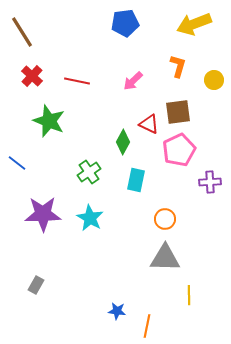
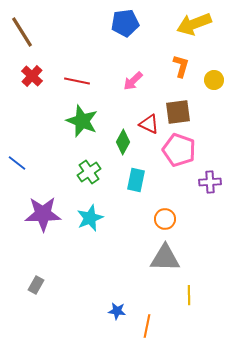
orange L-shape: moved 3 px right
green star: moved 33 px right
pink pentagon: rotated 28 degrees counterclockwise
cyan star: rotated 20 degrees clockwise
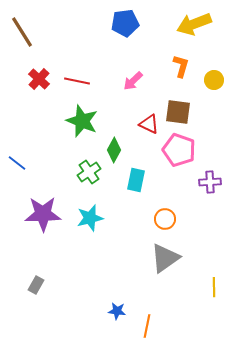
red cross: moved 7 px right, 3 px down
brown square: rotated 16 degrees clockwise
green diamond: moved 9 px left, 8 px down
cyan star: rotated 8 degrees clockwise
gray triangle: rotated 36 degrees counterclockwise
yellow line: moved 25 px right, 8 px up
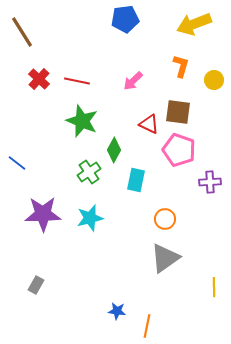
blue pentagon: moved 4 px up
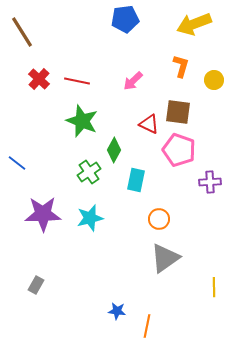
orange circle: moved 6 px left
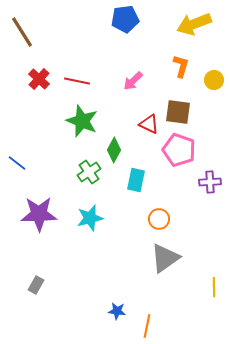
purple star: moved 4 px left
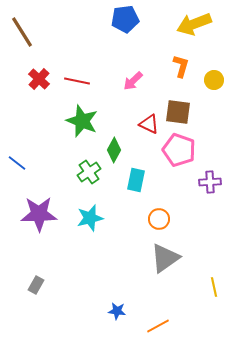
yellow line: rotated 12 degrees counterclockwise
orange line: moved 11 px right; rotated 50 degrees clockwise
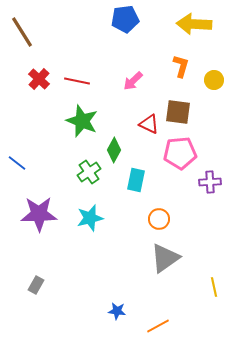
yellow arrow: rotated 24 degrees clockwise
pink pentagon: moved 1 px right, 3 px down; rotated 24 degrees counterclockwise
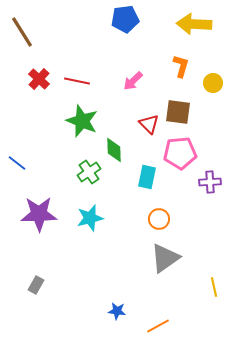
yellow circle: moved 1 px left, 3 px down
red triangle: rotated 20 degrees clockwise
green diamond: rotated 30 degrees counterclockwise
cyan rectangle: moved 11 px right, 3 px up
